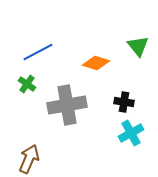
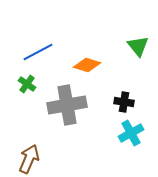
orange diamond: moved 9 px left, 2 px down
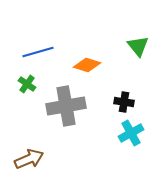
blue line: rotated 12 degrees clockwise
gray cross: moved 1 px left, 1 px down
brown arrow: rotated 44 degrees clockwise
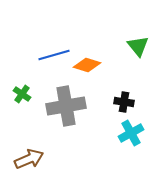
blue line: moved 16 px right, 3 px down
green cross: moved 5 px left, 10 px down
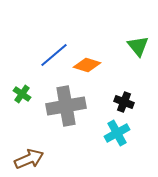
blue line: rotated 24 degrees counterclockwise
black cross: rotated 12 degrees clockwise
cyan cross: moved 14 px left
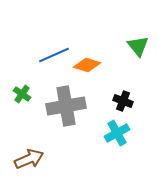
blue line: rotated 16 degrees clockwise
black cross: moved 1 px left, 1 px up
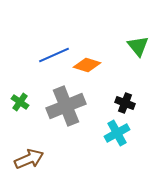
green cross: moved 2 px left, 8 px down
black cross: moved 2 px right, 2 px down
gray cross: rotated 12 degrees counterclockwise
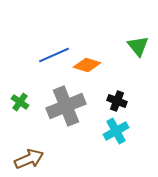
black cross: moved 8 px left, 2 px up
cyan cross: moved 1 px left, 2 px up
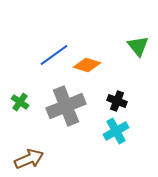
blue line: rotated 12 degrees counterclockwise
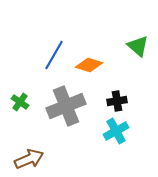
green triangle: rotated 10 degrees counterclockwise
blue line: rotated 24 degrees counterclockwise
orange diamond: moved 2 px right
black cross: rotated 30 degrees counterclockwise
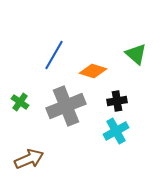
green triangle: moved 2 px left, 8 px down
orange diamond: moved 4 px right, 6 px down
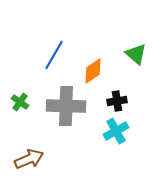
orange diamond: rotated 52 degrees counterclockwise
gray cross: rotated 24 degrees clockwise
